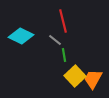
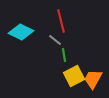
red line: moved 2 px left
cyan diamond: moved 4 px up
yellow square: moved 1 px left; rotated 15 degrees clockwise
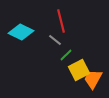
green line: moved 2 px right; rotated 56 degrees clockwise
yellow square: moved 5 px right, 6 px up
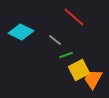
red line: moved 13 px right, 4 px up; rotated 35 degrees counterclockwise
green line: rotated 24 degrees clockwise
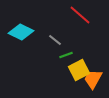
red line: moved 6 px right, 2 px up
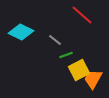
red line: moved 2 px right
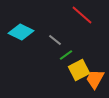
green line: rotated 16 degrees counterclockwise
orange trapezoid: moved 2 px right
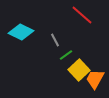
gray line: rotated 24 degrees clockwise
yellow square: rotated 15 degrees counterclockwise
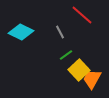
gray line: moved 5 px right, 8 px up
orange trapezoid: moved 3 px left
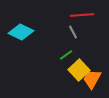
red line: rotated 45 degrees counterclockwise
gray line: moved 13 px right
